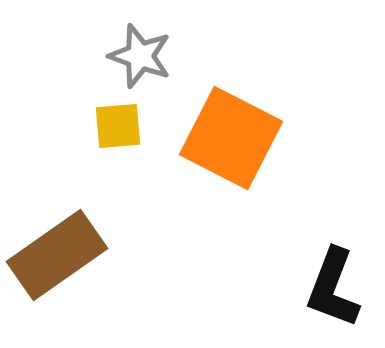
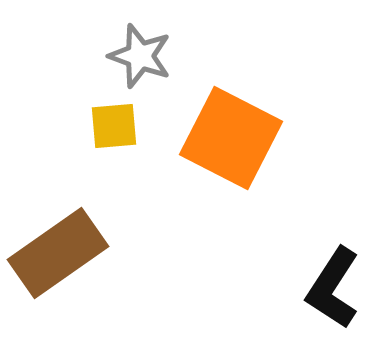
yellow square: moved 4 px left
brown rectangle: moved 1 px right, 2 px up
black L-shape: rotated 12 degrees clockwise
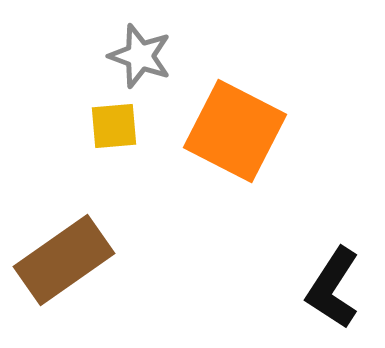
orange square: moved 4 px right, 7 px up
brown rectangle: moved 6 px right, 7 px down
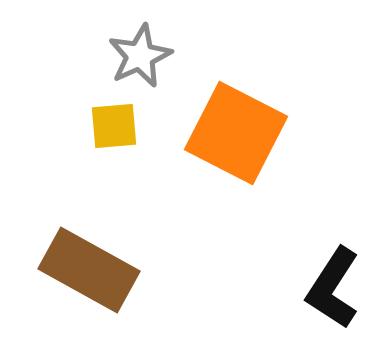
gray star: rotated 28 degrees clockwise
orange square: moved 1 px right, 2 px down
brown rectangle: moved 25 px right, 10 px down; rotated 64 degrees clockwise
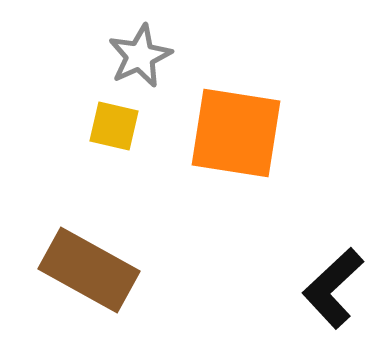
yellow square: rotated 18 degrees clockwise
orange square: rotated 18 degrees counterclockwise
black L-shape: rotated 14 degrees clockwise
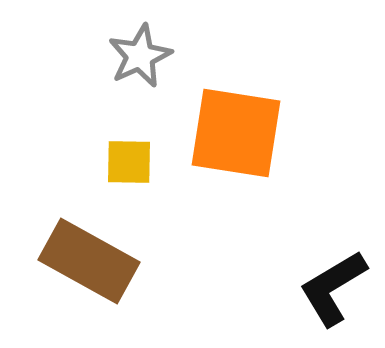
yellow square: moved 15 px right, 36 px down; rotated 12 degrees counterclockwise
brown rectangle: moved 9 px up
black L-shape: rotated 12 degrees clockwise
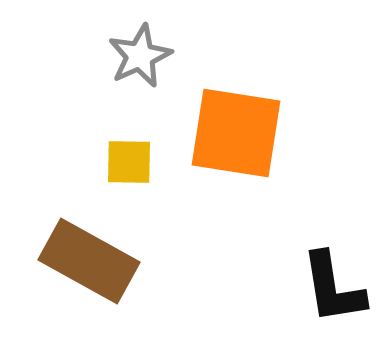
black L-shape: rotated 68 degrees counterclockwise
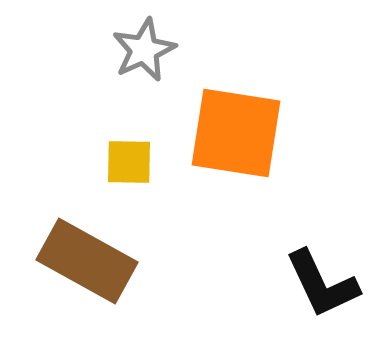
gray star: moved 4 px right, 6 px up
brown rectangle: moved 2 px left
black L-shape: moved 11 px left, 4 px up; rotated 16 degrees counterclockwise
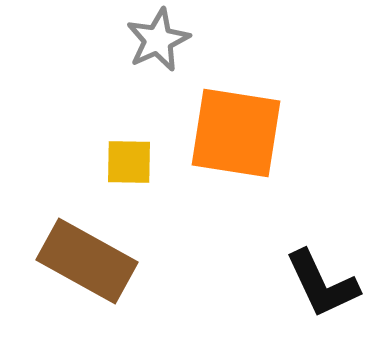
gray star: moved 14 px right, 10 px up
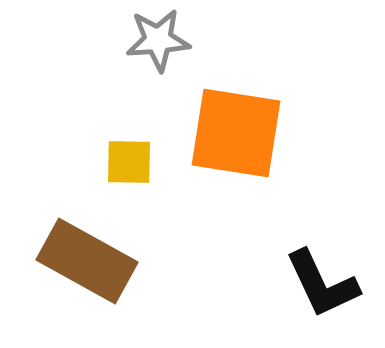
gray star: rotated 20 degrees clockwise
